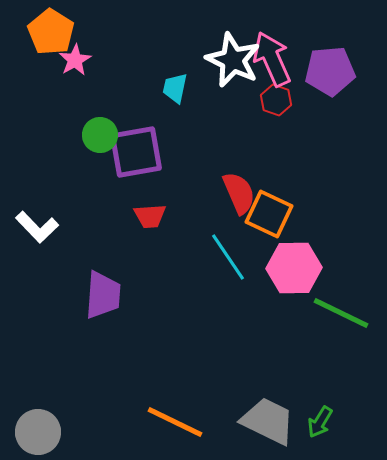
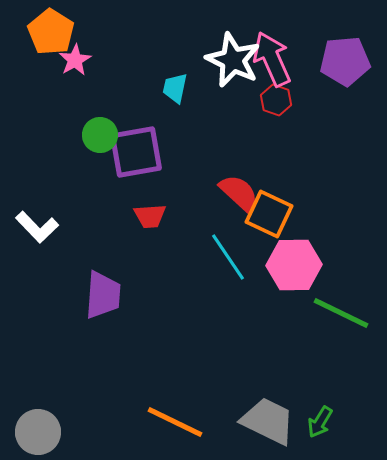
purple pentagon: moved 15 px right, 10 px up
red semicircle: rotated 24 degrees counterclockwise
pink hexagon: moved 3 px up
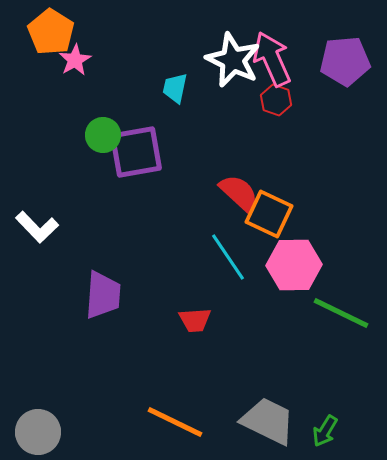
green circle: moved 3 px right
red trapezoid: moved 45 px right, 104 px down
green arrow: moved 5 px right, 9 px down
